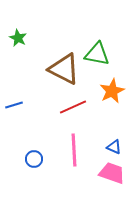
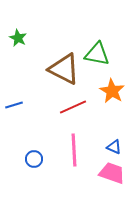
orange star: rotated 15 degrees counterclockwise
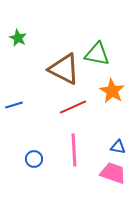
blue triangle: moved 4 px right; rotated 14 degrees counterclockwise
pink trapezoid: moved 1 px right
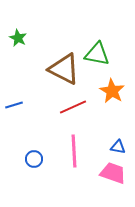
pink line: moved 1 px down
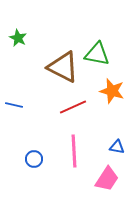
brown triangle: moved 1 px left, 2 px up
orange star: rotated 15 degrees counterclockwise
blue line: rotated 30 degrees clockwise
blue triangle: moved 1 px left
pink trapezoid: moved 6 px left, 6 px down; rotated 104 degrees clockwise
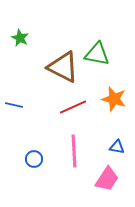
green star: moved 2 px right
orange star: moved 2 px right, 8 px down
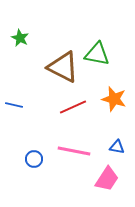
pink line: rotated 76 degrees counterclockwise
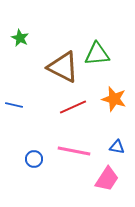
green triangle: rotated 16 degrees counterclockwise
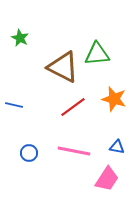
red line: rotated 12 degrees counterclockwise
blue circle: moved 5 px left, 6 px up
